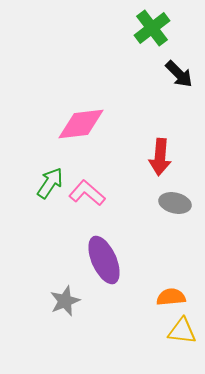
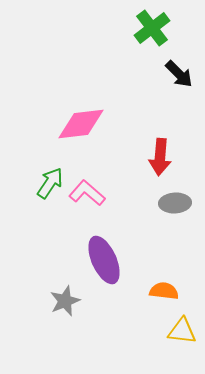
gray ellipse: rotated 16 degrees counterclockwise
orange semicircle: moved 7 px left, 6 px up; rotated 12 degrees clockwise
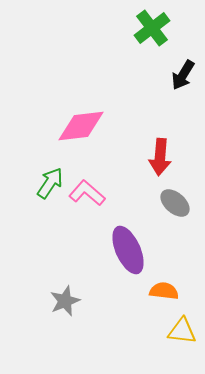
black arrow: moved 4 px right, 1 px down; rotated 76 degrees clockwise
pink diamond: moved 2 px down
gray ellipse: rotated 44 degrees clockwise
purple ellipse: moved 24 px right, 10 px up
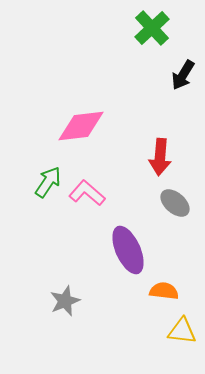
green cross: rotated 6 degrees counterclockwise
green arrow: moved 2 px left, 1 px up
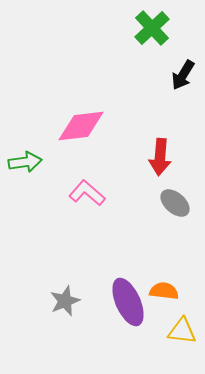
green arrow: moved 23 px left, 20 px up; rotated 48 degrees clockwise
purple ellipse: moved 52 px down
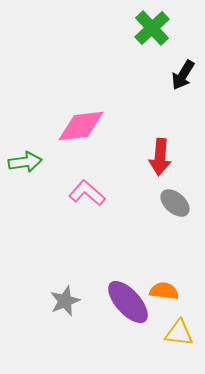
purple ellipse: rotated 18 degrees counterclockwise
yellow triangle: moved 3 px left, 2 px down
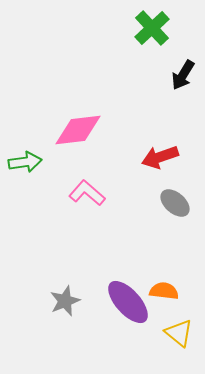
pink diamond: moved 3 px left, 4 px down
red arrow: rotated 66 degrees clockwise
yellow triangle: rotated 32 degrees clockwise
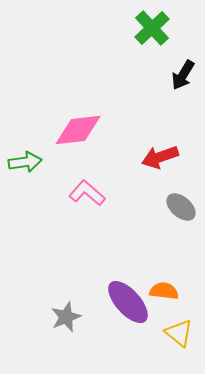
gray ellipse: moved 6 px right, 4 px down
gray star: moved 1 px right, 16 px down
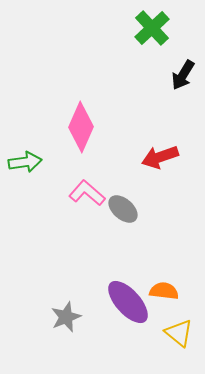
pink diamond: moved 3 px right, 3 px up; rotated 60 degrees counterclockwise
gray ellipse: moved 58 px left, 2 px down
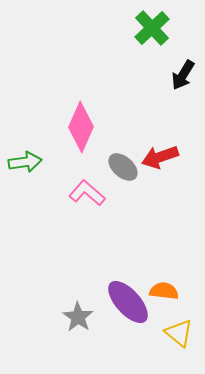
gray ellipse: moved 42 px up
gray star: moved 12 px right; rotated 16 degrees counterclockwise
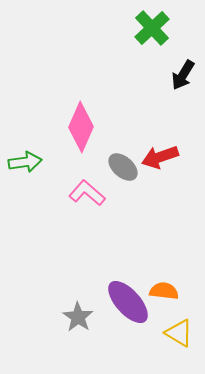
yellow triangle: rotated 8 degrees counterclockwise
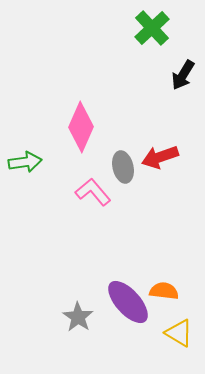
gray ellipse: rotated 36 degrees clockwise
pink L-shape: moved 6 px right, 1 px up; rotated 9 degrees clockwise
